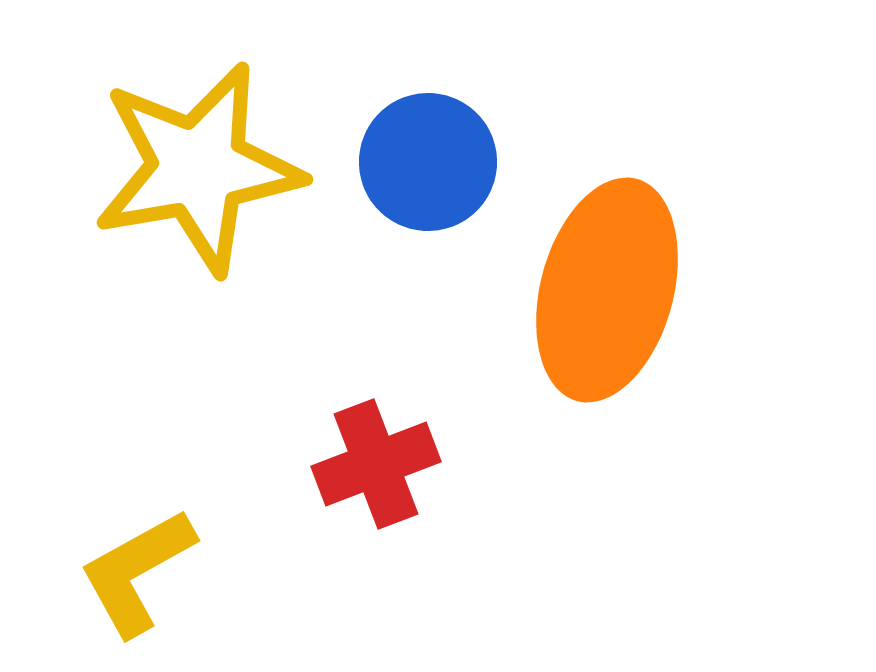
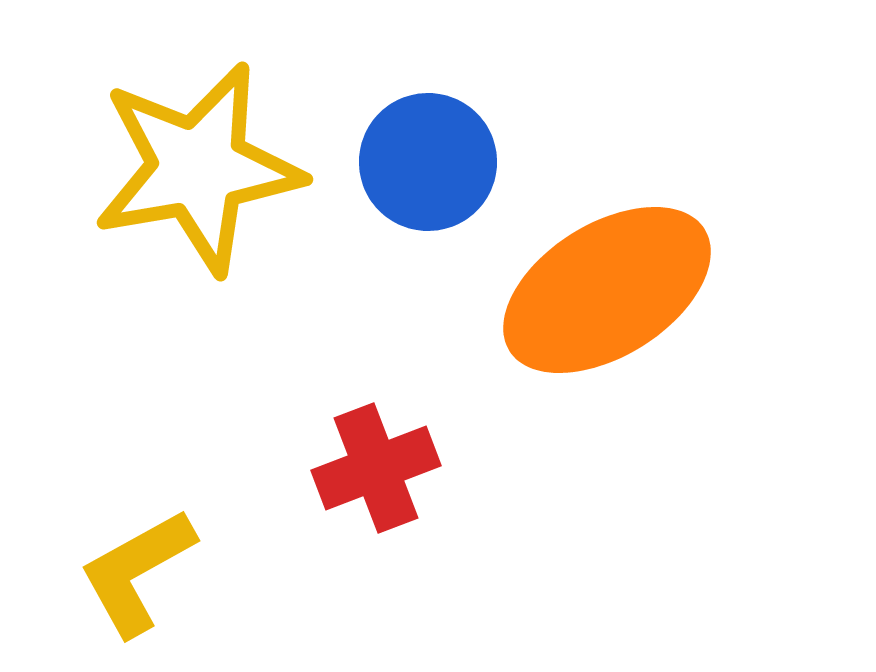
orange ellipse: rotated 43 degrees clockwise
red cross: moved 4 px down
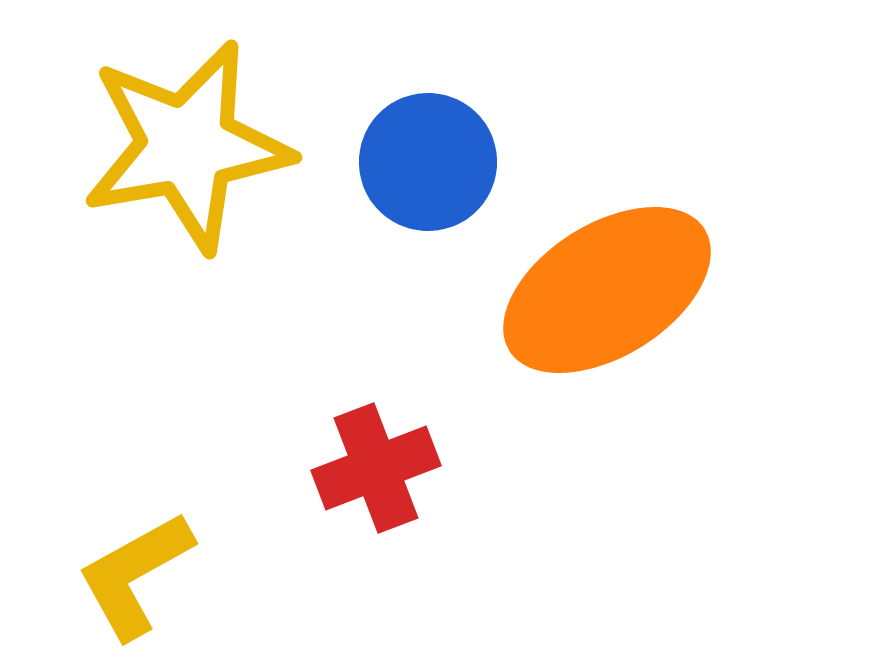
yellow star: moved 11 px left, 22 px up
yellow L-shape: moved 2 px left, 3 px down
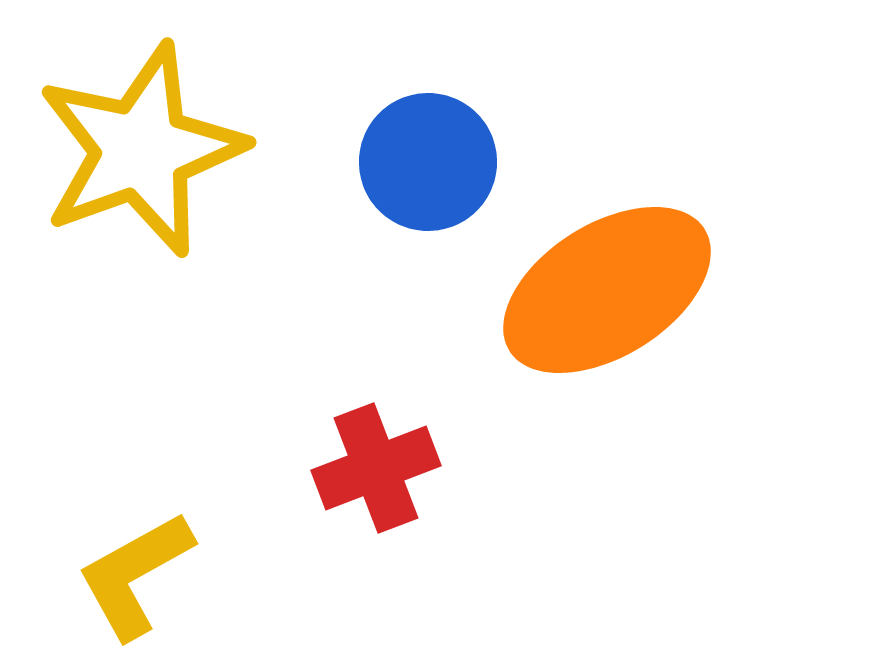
yellow star: moved 46 px left, 4 px down; rotated 10 degrees counterclockwise
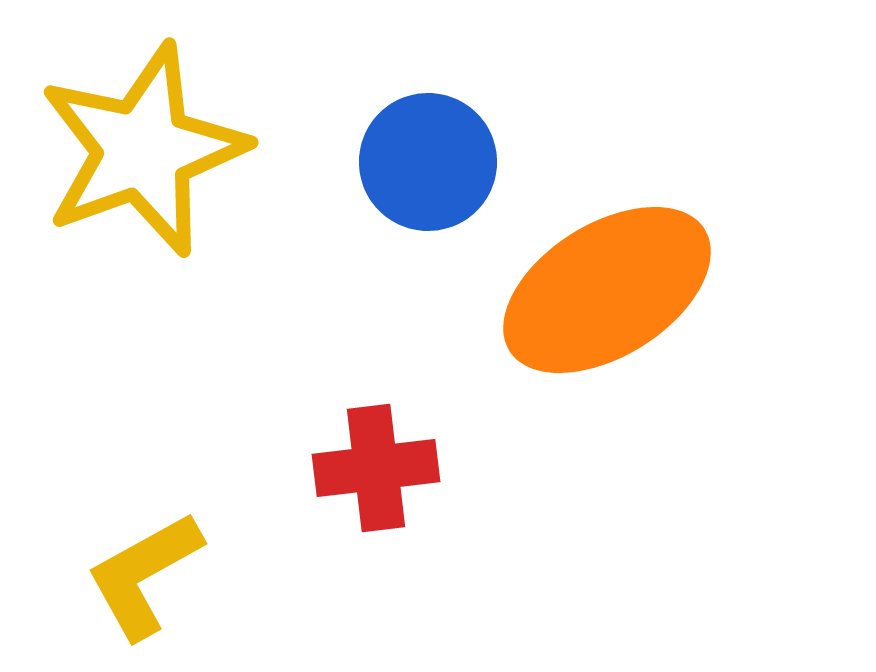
yellow star: moved 2 px right
red cross: rotated 14 degrees clockwise
yellow L-shape: moved 9 px right
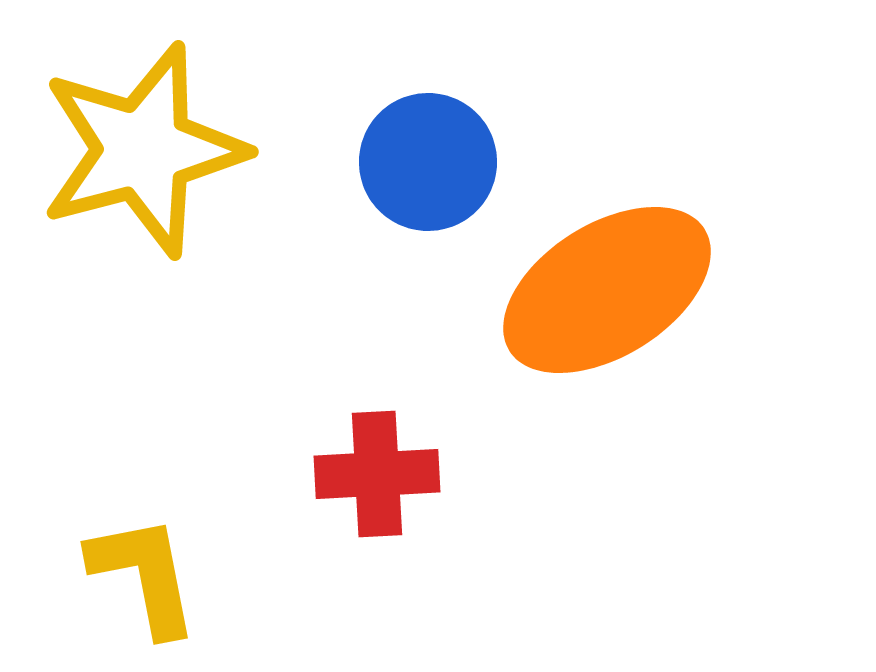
yellow star: rotated 5 degrees clockwise
red cross: moved 1 px right, 6 px down; rotated 4 degrees clockwise
yellow L-shape: rotated 108 degrees clockwise
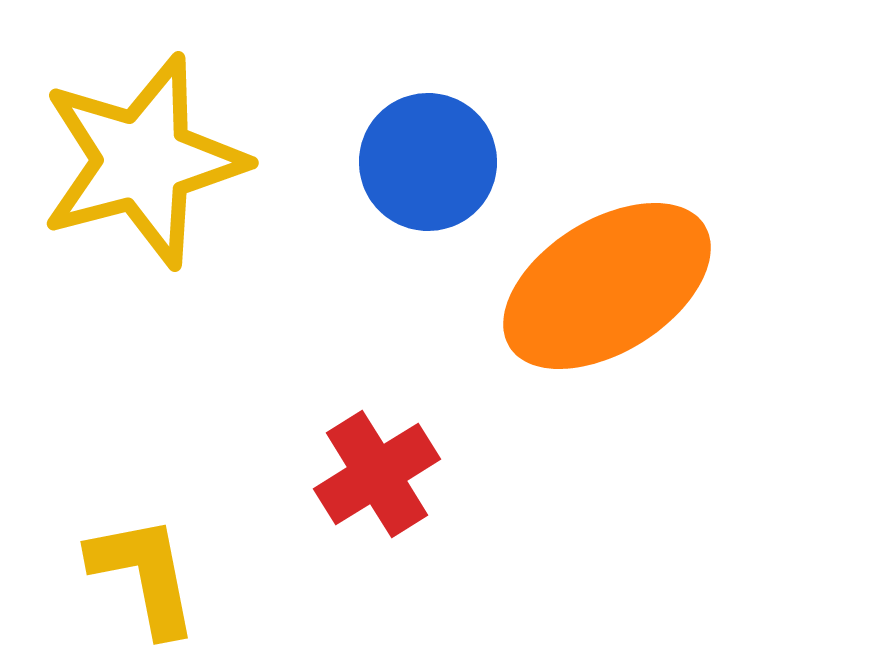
yellow star: moved 11 px down
orange ellipse: moved 4 px up
red cross: rotated 29 degrees counterclockwise
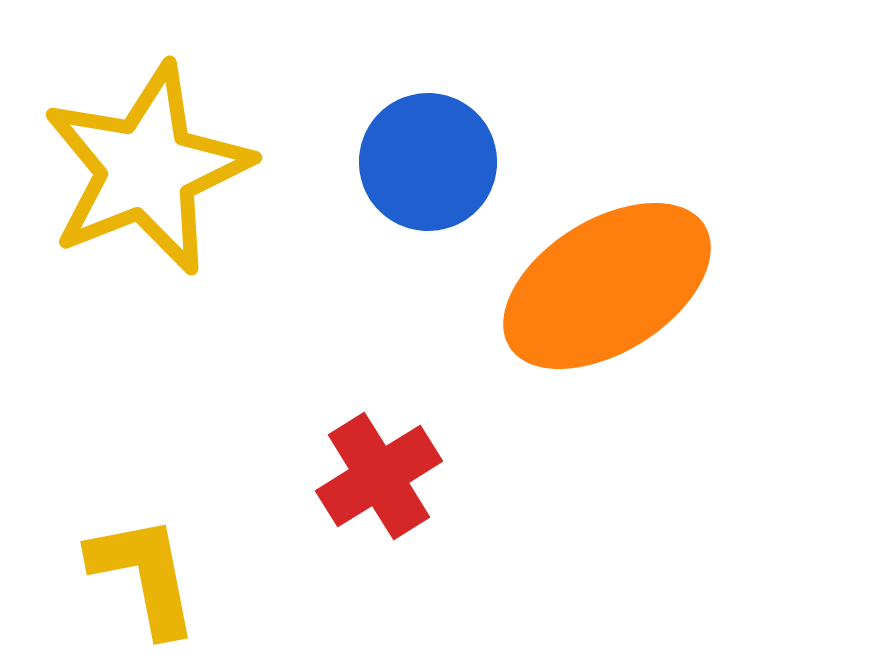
yellow star: moved 4 px right, 8 px down; rotated 7 degrees counterclockwise
red cross: moved 2 px right, 2 px down
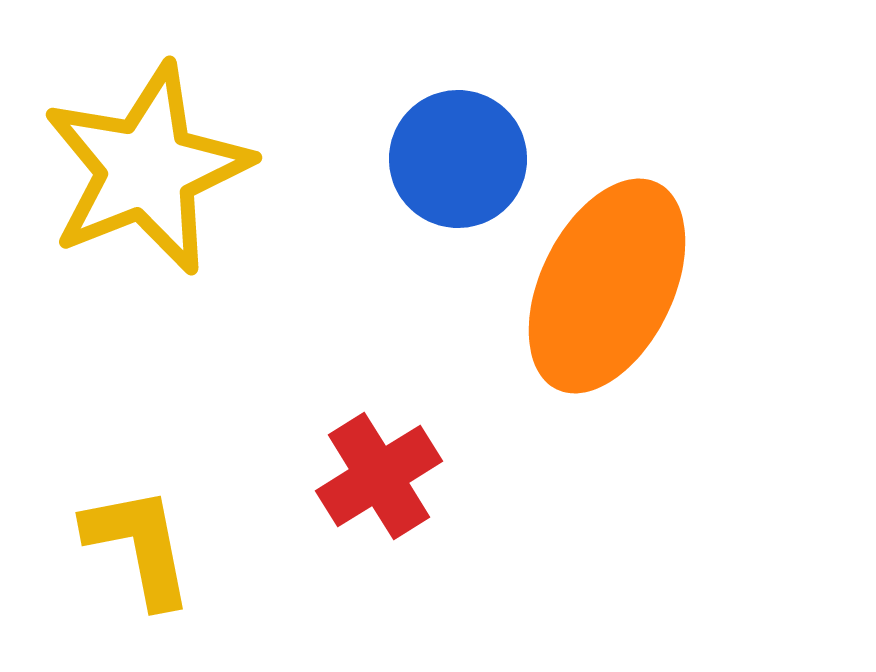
blue circle: moved 30 px right, 3 px up
orange ellipse: rotated 32 degrees counterclockwise
yellow L-shape: moved 5 px left, 29 px up
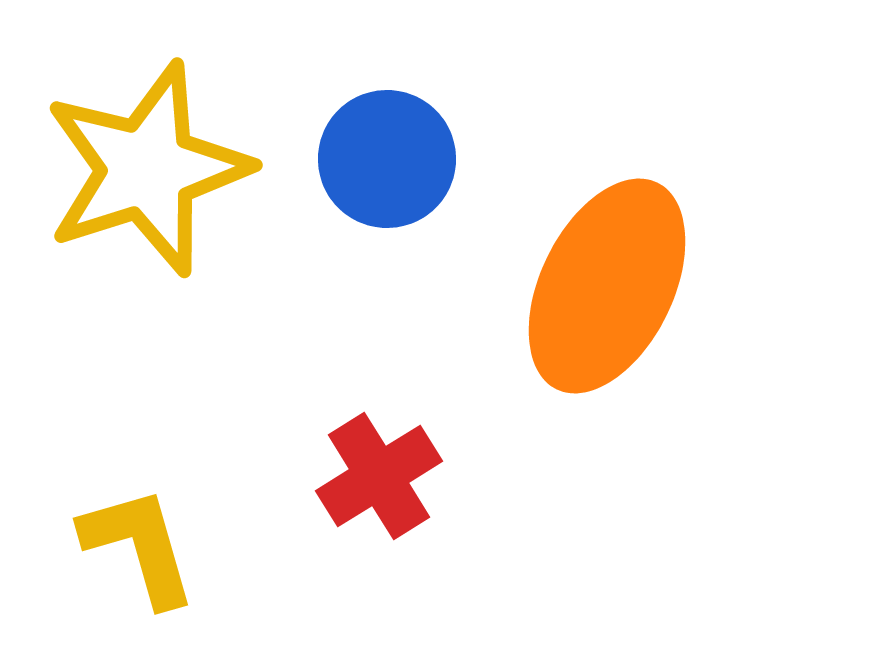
blue circle: moved 71 px left
yellow star: rotated 4 degrees clockwise
yellow L-shape: rotated 5 degrees counterclockwise
